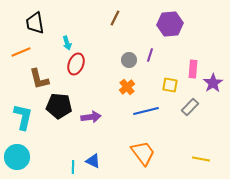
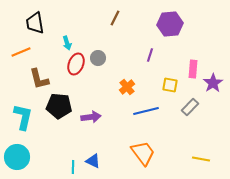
gray circle: moved 31 px left, 2 px up
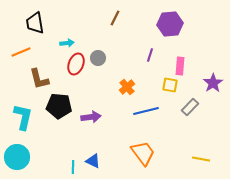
cyan arrow: rotated 80 degrees counterclockwise
pink rectangle: moved 13 px left, 3 px up
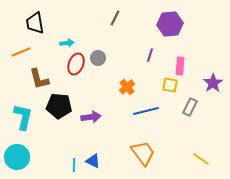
gray rectangle: rotated 18 degrees counterclockwise
yellow line: rotated 24 degrees clockwise
cyan line: moved 1 px right, 2 px up
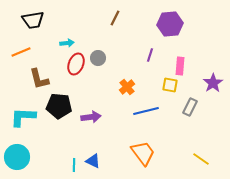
black trapezoid: moved 2 px left, 3 px up; rotated 90 degrees counterclockwise
cyan L-shape: rotated 100 degrees counterclockwise
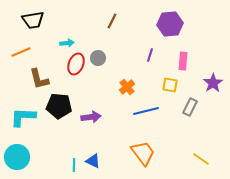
brown line: moved 3 px left, 3 px down
pink rectangle: moved 3 px right, 5 px up
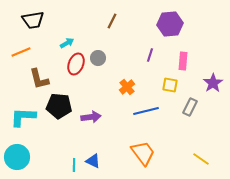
cyan arrow: rotated 24 degrees counterclockwise
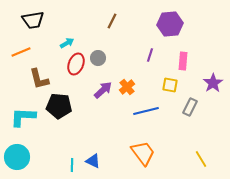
purple arrow: moved 12 px right, 27 px up; rotated 36 degrees counterclockwise
yellow line: rotated 24 degrees clockwise
cyan line: moved 2 px left
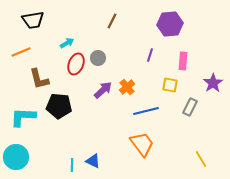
orange trapezoid: moved 1 px left, 9 px up
cyan circle: moved 1 px left
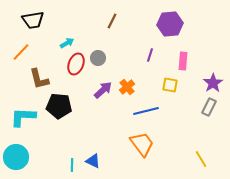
orange line: rotated 24 degrees counterclockwise
gray rectangle: moved 19 px right
